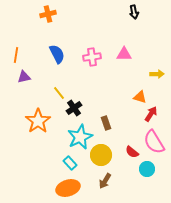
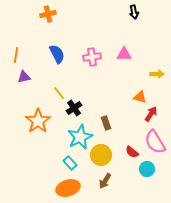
pink semicircle: moved 1 px right
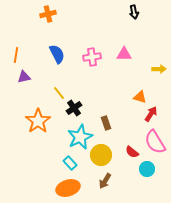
yellow arrow: moved 2 px right, 5 px up
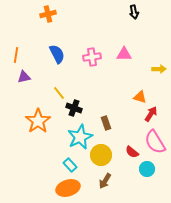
black cross: rotated 35 degrees counterclockwise
cyan rectangle: moved 2 px down
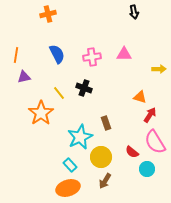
black cross: moved 10 px right, 20 px up
red arrow: moved 1 px left, 1 px down
orange star: moved 3 px right, 8 px up
yellow circle: moved 2 px down
